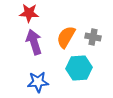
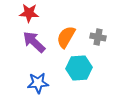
gray cross: moved 5 px right
purple arrow: rotated 30 degrees counterclockwise
blue star: moved 1 px down
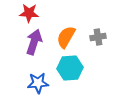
gray cross: rotated 21 degrees counterclockwise
purple arrow: rotated 65 degrees clockwise
cyan hexagon: moved 9 px left
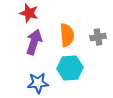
red star: rotated 12 degrees clockwise
orange semicircle: moved 1 px right, 2 px up; rotated 145 degrees clockwise
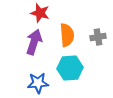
red star: moved 11 px right
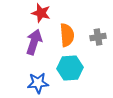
red star: moved 1 px right
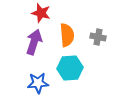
gray cross: rotated 21 degrees clockwise
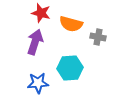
orange semicircle: moved 4 px right, 11 px up; rotated 110 degrees clockwise
purple arrow: moved 1 px right
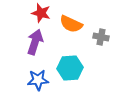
orange semicircle: rotated 10 degrees clockwise
gray cross: moved 3 px right
blue star: moved 3 px up
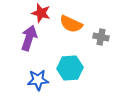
purple arrow: moved 6 px left, 4 px up
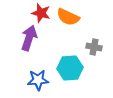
orange semicircle: moved 3 px left, 7 px up
gray cross: moved 7 px left, 10 px down
